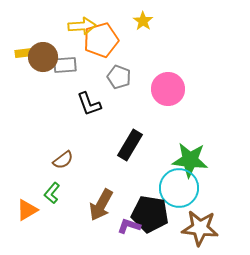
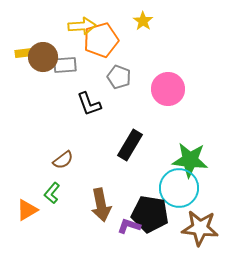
brown arrow: rotated 40 degrees counterclockwise
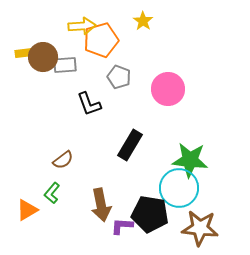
purple L-shape: moved 7 px left; rotated 15 degrees counterclockwise
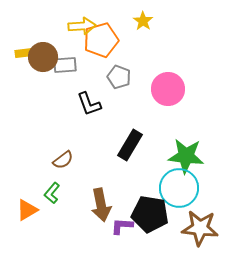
green star: moved 4 px left, 4 px up
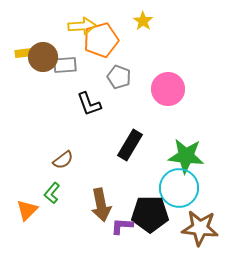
orange triangle: rotated 15 degrees counterclockwise
black pentagon: rotated 9 degrees counterclockwise
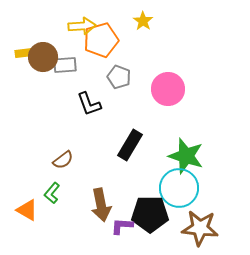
green star: rotated 12 degrees clockwise
orange triangle: rotated 45 degrees counterclockwise
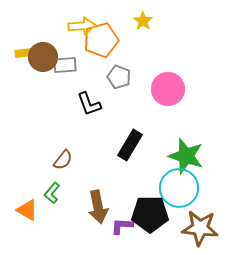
brown semicircle: rotated 15 degrees counterclockwise
brown arrow: moved 3 px left, 2 px down
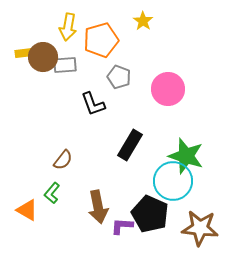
yellow arrow: moved 14 px left, 1 px down; rotated 104 degrees clockwise
black L-shape: moved 4 px right
cyan circle: moved 6 px left, 7 px up
black pentagon: rotated 24 degrees clockwise
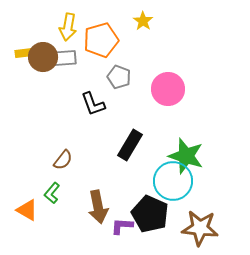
gray rectangle: moved 7 px up
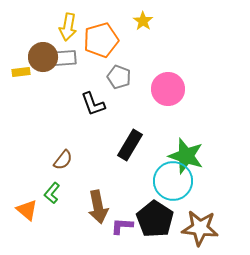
yellow rectangle: moved 3 px left, 19 px down
orange triangle: rotated 10 degrees clockwise
black pentagon: moved 5 px right, 5 px down; rotated 9 degrees clockwise
